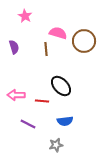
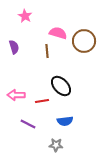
brown line: moved 1 px right, 2 px down
red line: rotated 16 degrees counterclockwise
gray star: rotated 16 degrees clockwise
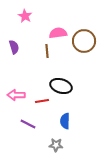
pink semicircle: rotated 24 degrees counterclockwise
black ellipse: rotated 30 degrees counterclockwise
blue semicircle: rotated 98 degrees clockwise
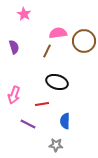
pink star: moved 1 px left, 2 px up
brown line: rotated 32 degrees clockwise
black ellipse: moved 4 px left, 4 px up
pink arrow: moved 2 px left; rotated 72 degrees counterclockwise
red line: moved 3 px down
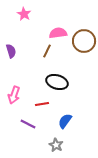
purple semicircle: moved 3 px left, 4 px down
blue semicircle: rotated 35 degrees clockwise
gray star: rotated 24 degrees clockwise
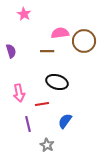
pink semicircle: moved 2 px right
brown line: rotated 64 degrees clockwise
pink arrow: moved 5 px right, 2 px up; rotated 30 degrees counterclockwise
purple line: rotated 49 degrees clockwise
gray star: moved 9 px left
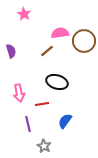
brown line: rotated 40 degrees counterclockwise
gray star: moved 3 px left, 1 px down
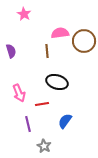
brown line: rotated 56 degrees counterclockwise
pink arrow: rotated 12 degrees counterclockwise
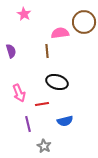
brown circle: moved 19 px up
blue semicircle: rotated 140 degrees counterclockwise
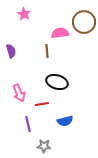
gray star: rotated 24 degrees counterclockwise
